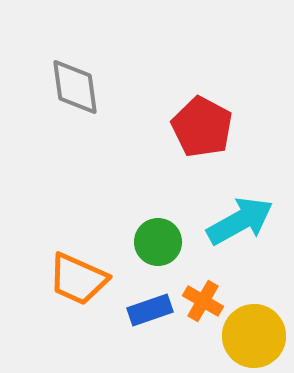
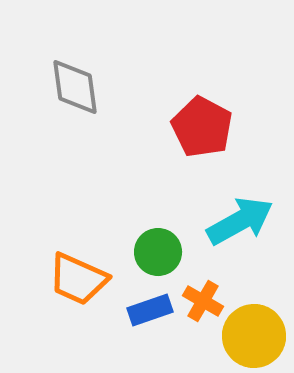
green circle: moved 10 px down
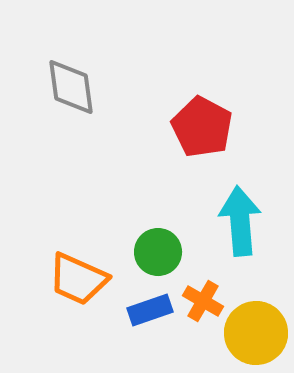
gray diamond: moved 4 px left
cyan arrow: rotated 66 degrees counterclockwise
yellow circle: moved 2 px right, 3 px up
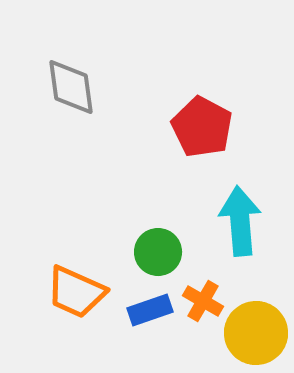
orange trapezoid: moved 2 px left, 13 px down
